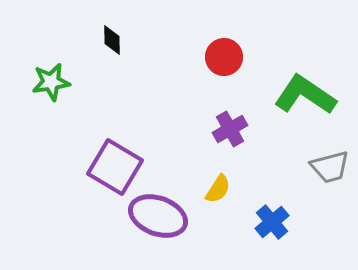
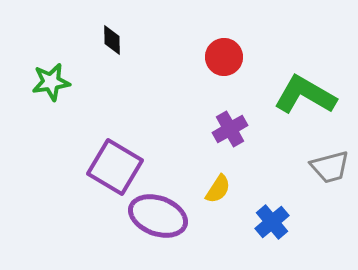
green L-shape: rotated 4 degrees counterclockwise
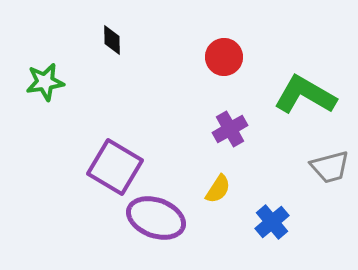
green star: moved 6 px left
purple ellipse: moved 2 px left, 2 px down
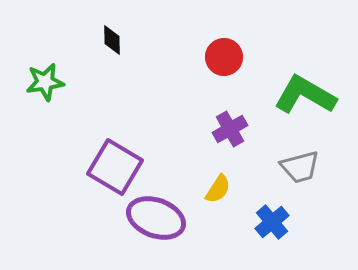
gray trapezoid: moved 30 px left
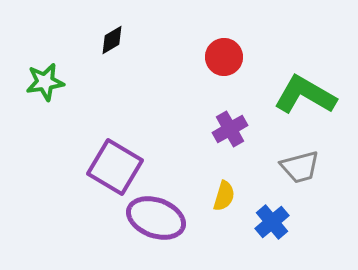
black diamond: rotated 60 degrees clockwise
yellow semicircle: moved 6 px right, 7 px down; rotated 16 degrees counterclockwise
